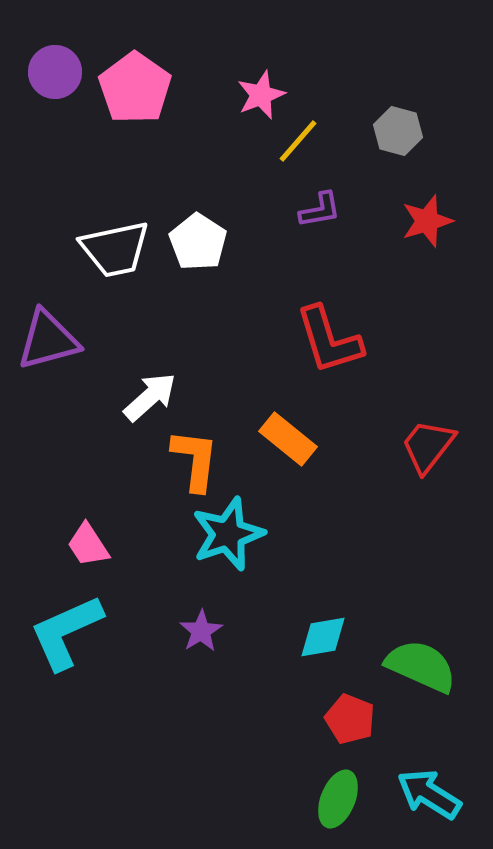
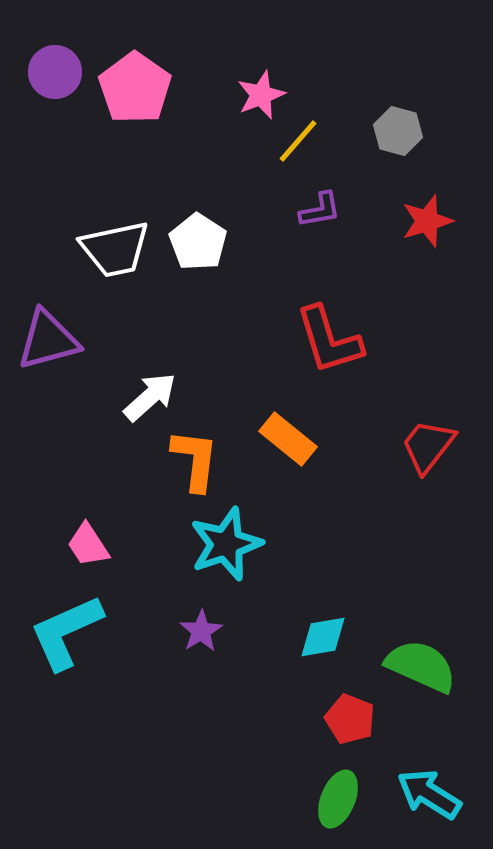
cyan star: moved 2 px left, 10 px down
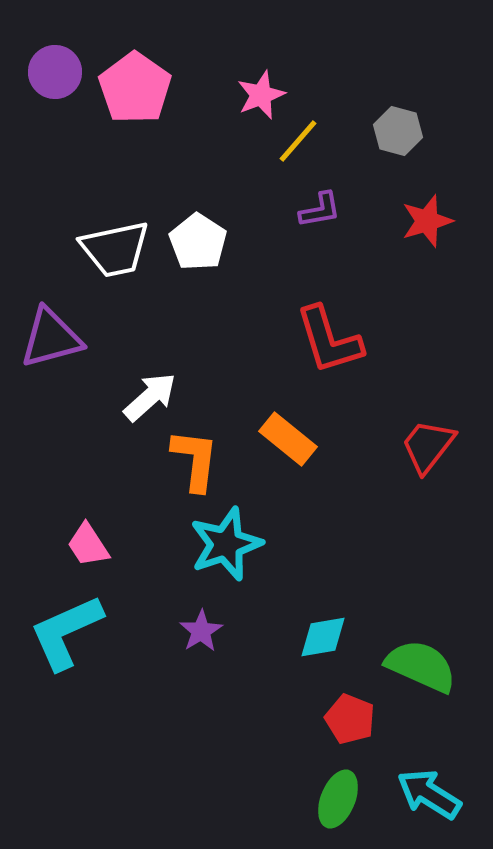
purple triangle: moved 3 px right, 2 px up
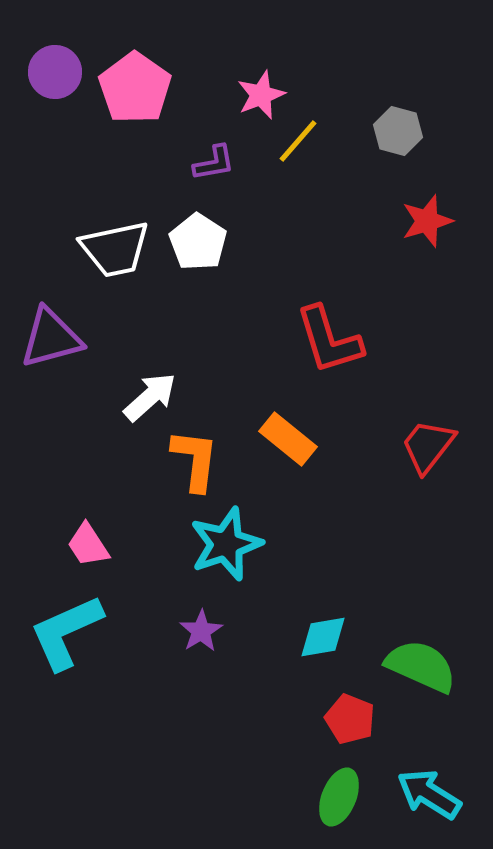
purple L-shape: moved 106 px left, 47 px up
green ellipse: moved 1 px right, 2 px up
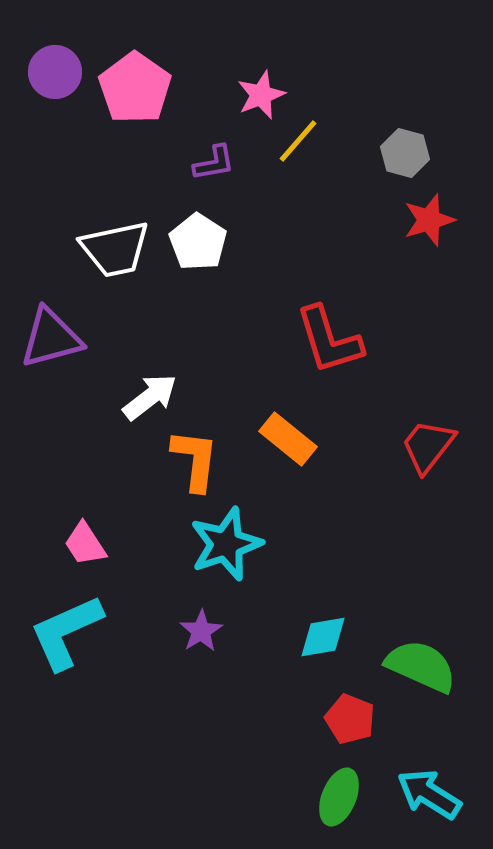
gray hexagon: moved 7 px right, 22 px down
red star: moved 2 px right, 1 px up
white arrow: rotated 4 degrees clockwise
pink trapezoid: moved 3 px left, 1 px up
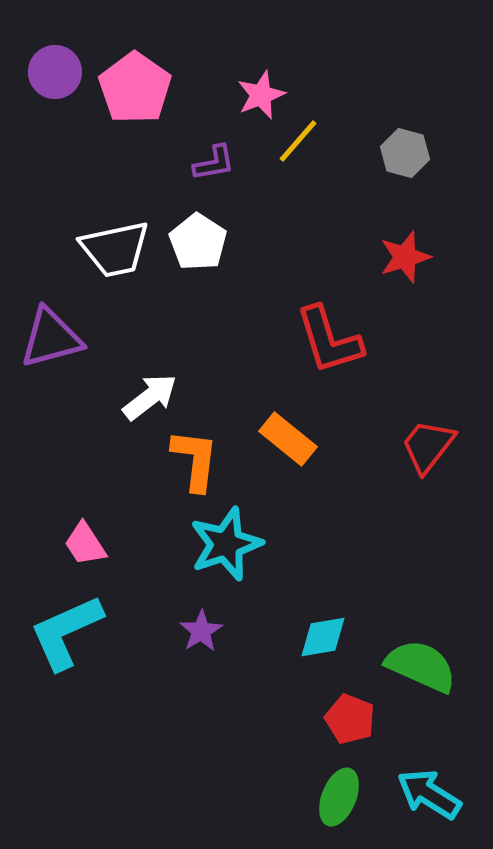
red star: moved 24 px left, 37 px down
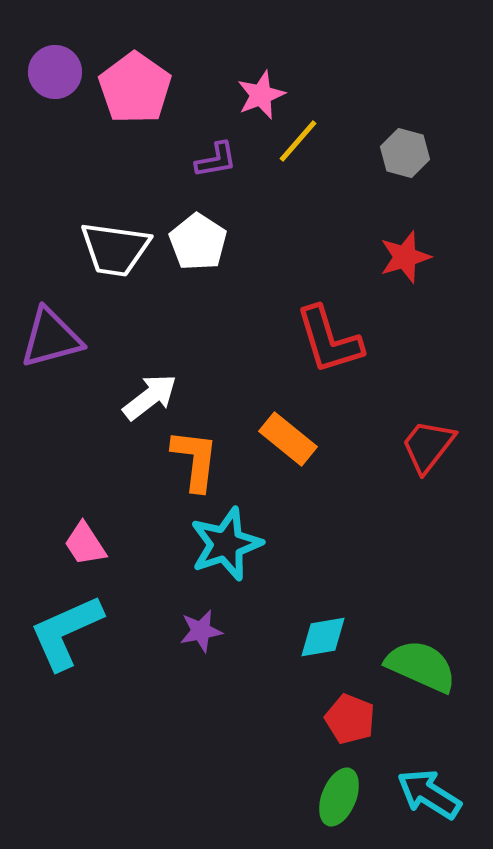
purple L-shape: moved 2 px right, 3 px up
white trapezoid: rotated 20 degrees clockwise
purple star: rotated 21 degrees clockwise
